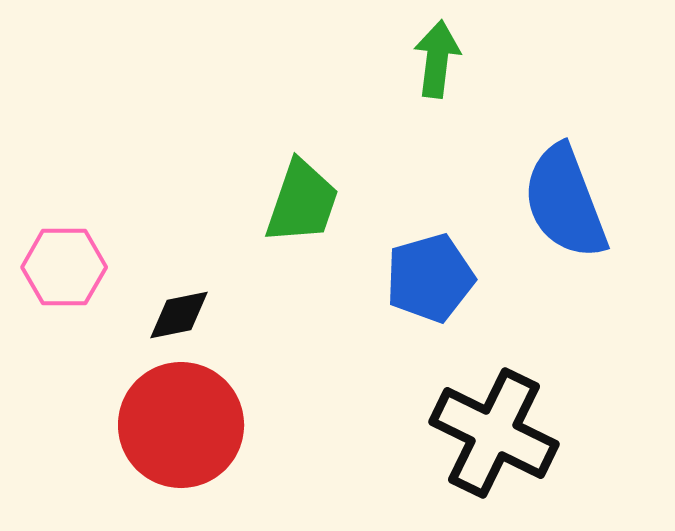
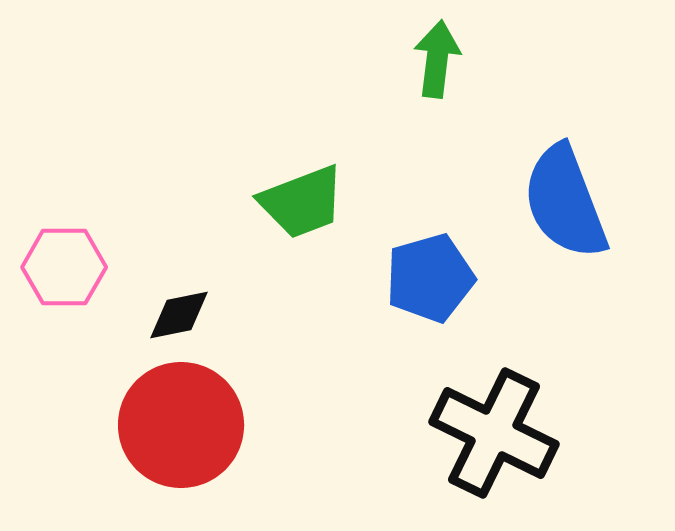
green trapezoid: rotated 50 degrees clockwise
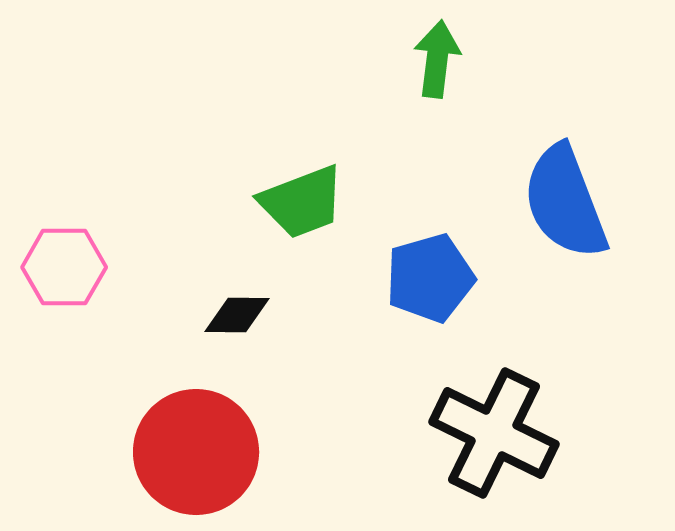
black diamond: moved 58 px right; rotated 12 degrees clockwise
red circle: moved 15 px right, 27 px down
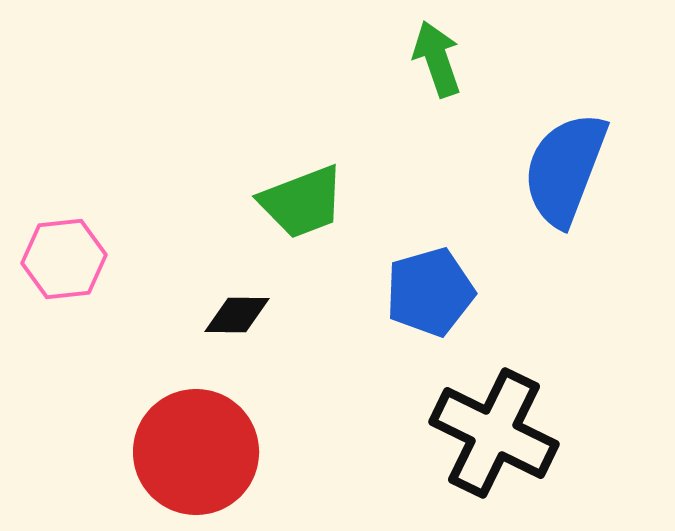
green arrow: rotated 26 degrees counterclockwise
blue semicircle: moved 33 px up; rotated 42 degrees clockwise
pink hexagon: moved 8 px up; rotated 6 degrees counterclockwise
blue pentagon: moved 14 px down
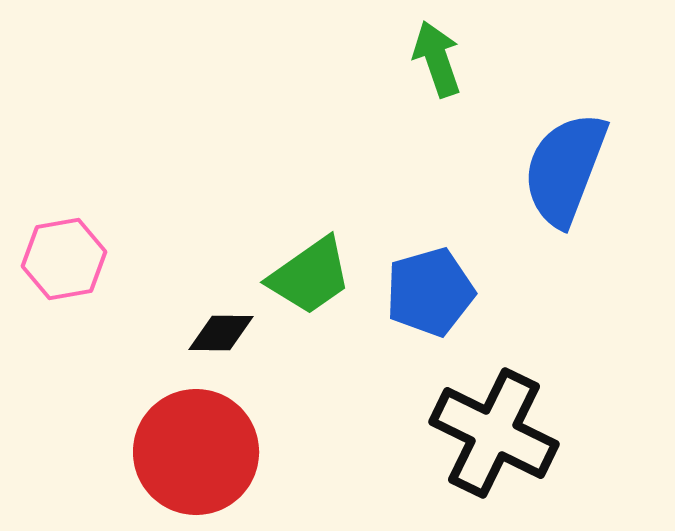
green trapezoid: moved 8 px right, 74 px down; rotated 14 degrees counterclockwise
pink hexagon: rotated 4 degrees counterclockwise
black diamond: moved 16 px left, 18 px down
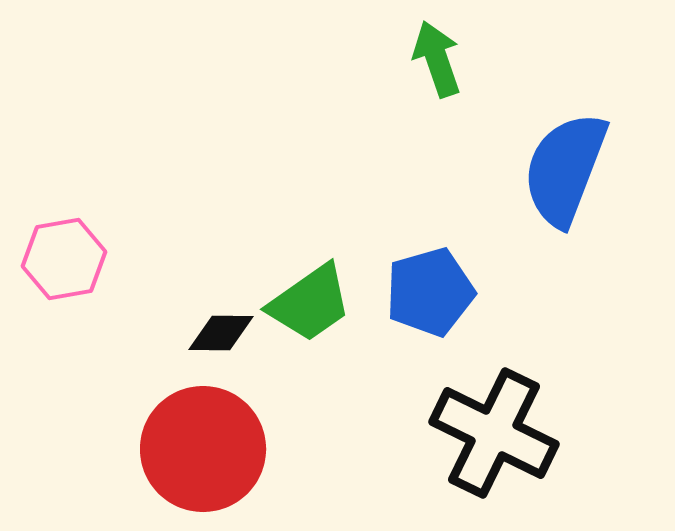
green trapezoid: moved 27 px down
red circle: moved 7 px right, 3 px up
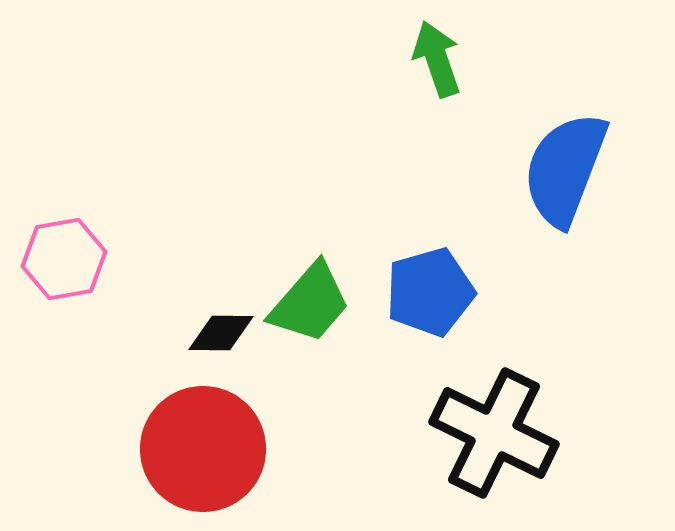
green trapezoid: rotated 14 degrees counterclockwise
